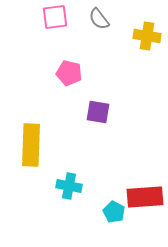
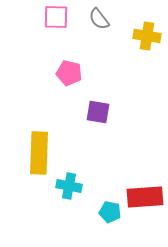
pink square: moved 1 px right; rotated 8 degrees clockwise
yellow rectangle: moved 8 px right, 8 px down
cyan pentagon: moved 4 px left; rotated 15 degrees counterclockwise
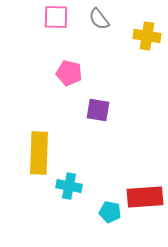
purple square: moved 2 px up
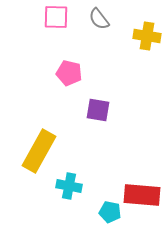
yellow rectangle: moved 2 px up; rotated 27 degrees clockwise
red rectangle: moved 3 px left, 2 px up; rotated 9 degrees clockwise
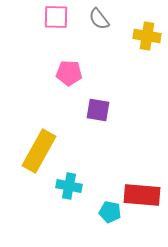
pink pentagon: rotated 10 degrees counterclockwise
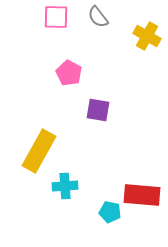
gray semicircle: moved 1 px left, 2 px up
yellow cross: rotated 20 degrees clockwise
pink pentagon: rotated 25 degrees clockwise
cyan cross: moved 4 px left; rotated 15 degrees counterclockwise
